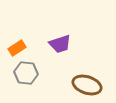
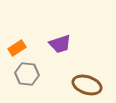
gray hexagon: moved 1 px right, 1 px down
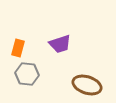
orange rectangle: moved 1 px right; rotated 42 degrees counterclockwise
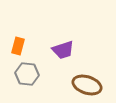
purple trapezoid: moved 3 px right, 6 px down
orange rectangle: moved 2 px up
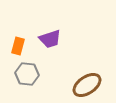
purple trapezoid: moved 13 px left, 11 px up
brown ellipse: rotated 52 degrees counterclockwise
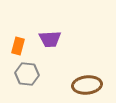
purple trapezoid: rotated 15 degrees clockwise
brown ellipse: rotated 28 degrees clockwise
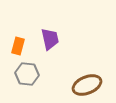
purple trapezoid: rotated 100 degrees counterclockwise
brown ellipse: rotated 16 degrees counterclockwise
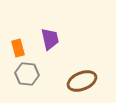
orange rectangle: moved 2 px down; rotated 30 degrees counterclockwise
brown ellipse: moved 5 px left, 4 px up
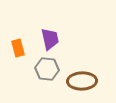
gray hexagon: moved 20 px right, 5 px up
brown ellipse: rotated 20 degrees clockwise
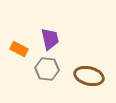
orange rectangle: moved 1 px right, 1 px down; rotated 48 degrees counterclockwise
brown ellipse: moved 7 px right, 5 px up; rotated 16 degrees clockwise
